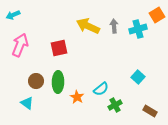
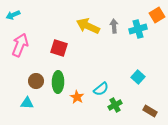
red square: rotated 30 degrees clockwise
cyan triangle: rotated 32 degrees counterclockwise
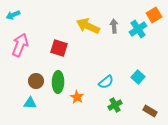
orange square: moved 3 px left
cyan cross: rotated 18 degrees counterclockwise
cyan semicircle: moved 5 px right, 7 px up
cyan triangle: moved 3 px right
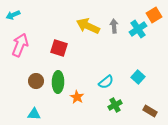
cyan triangle: moved 4 px right, 11 px down
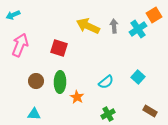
green ellipse: moved 2 px right
green cross: moved 7 px left, 9 px down
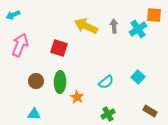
orange square: rotated 35 degrees clockwise
yellow arrow: moved 2 px left
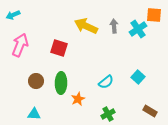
green ellipse: moved 1 px right, 1 px down
orange star: moved 1 px right, 2 px down; rotated 16 degrees clockwise
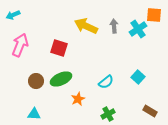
green ellipse: moved 4 px up; rotated 65 degrees clockwise
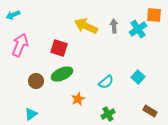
green ellipse: moved 1 px right, 5 px up
cyan triangle: moved 3 px left; rotated 40 degrees counterclockwise
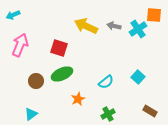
gray arrow: rotated 72 degrees counterclockwise
